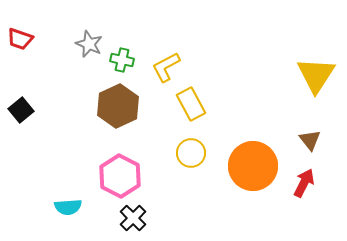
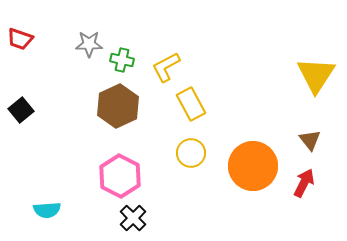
gray star: rotated 24 degrees counterclockwise
cyan semicircle: moved 21 px left, 3 px down
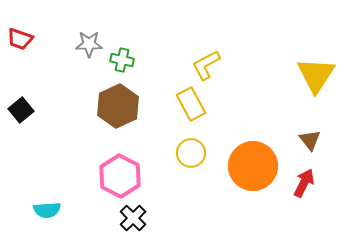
yellow L-shape: moved 40 px right, 2 px up
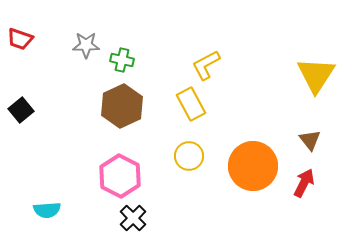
gray star: moved 3 px left, 1 px down
brown hexagon: moved 4 px right
yellow circle: moved 2 px left, 3 px down
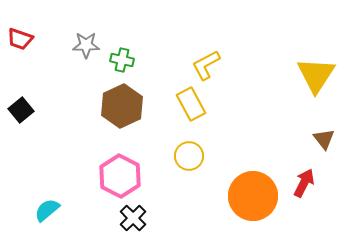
brown triangle: moved 14 px right, 1 px up
orange circle: moved 30 px down
cyan semicircle: rotated 144 degrees clockwise
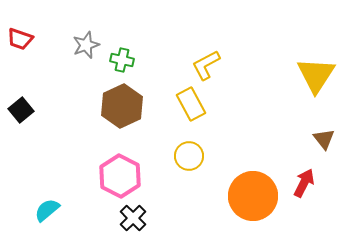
gray star: rotated 20 degrees counterclockwise
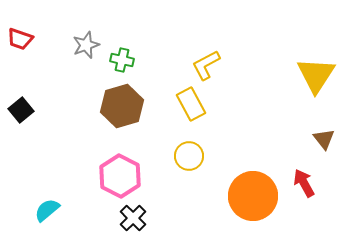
brown hexagon: rotated 9 degrees clockwise
red arrow: rotated 56 degrees counterclockwise
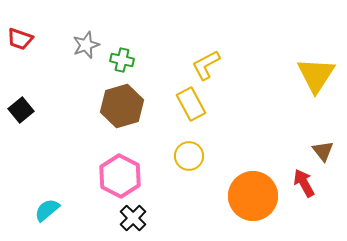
brown triangle: moved 1 px left, 12 px down
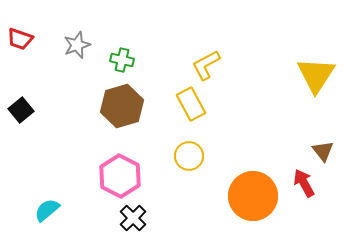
gray star: moved 9 px left
